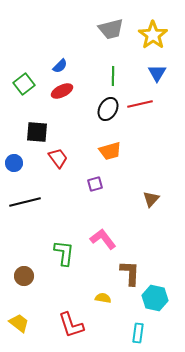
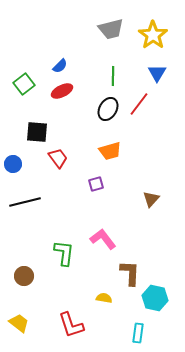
red line: moved 1 px left; rotated 40 degrees counterclockwise
blue circle: moved 1 px left, 1 px down
purple square: moved 1 px right
yellow semicircle: moved 1 px right
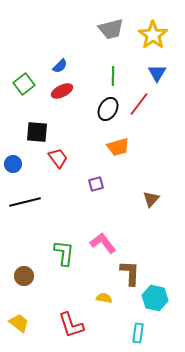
orange trapezoid: moved 8 px right, 4 px up
pink L-shape: moved 4 px down
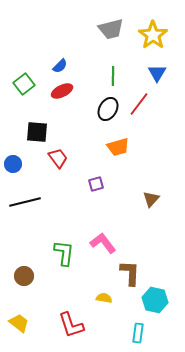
cyan hexagon: moved 2 px down
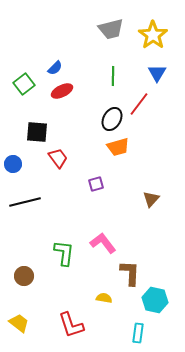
blue semicircle: moved 5 px left, 2 px down
black ellipse: moved 4 px right, 10 px down
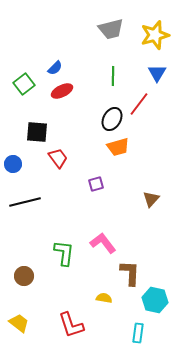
yellow star: moved 2 px right; rotated 20 degrees clockwise
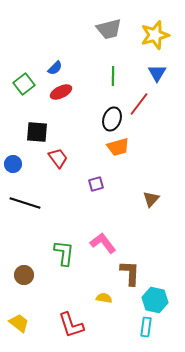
gray trapezoid: moved 2 px left
red ellipse: moved 1 px left, 1 px down
black ellipse: rotated 10 degrees counterclockwise
black line: moved 1 px down; rotated 32 degrees clockwise
brown circle: moved 1 px up
cyan rectangle: moved 8 px right, 6 px up
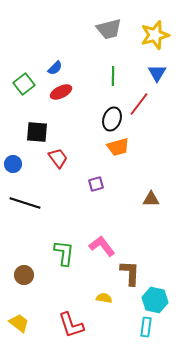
brown triangle: rotated 48 degrees clockwise
pink L-shape: moved 1 px left, 3 px down
